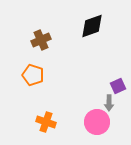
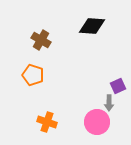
black diamond: rotated 24 degrees clockwise
brown cross: rotated 36 degrees counterclockwise
orange cross: moved 1 px right
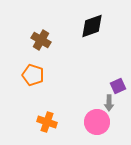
black diamond: rotated 24 degrees counterclockwise
